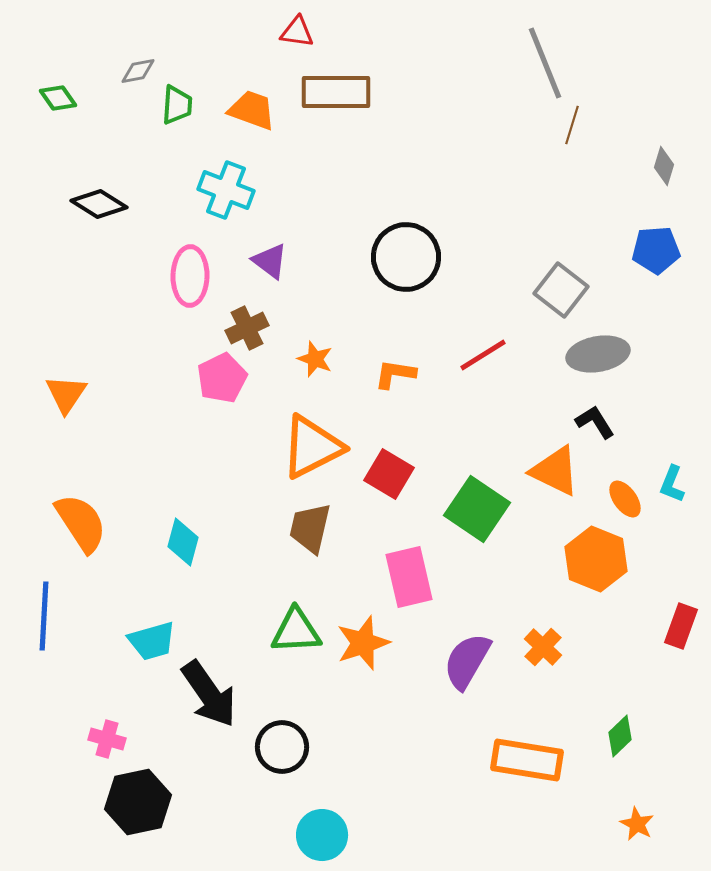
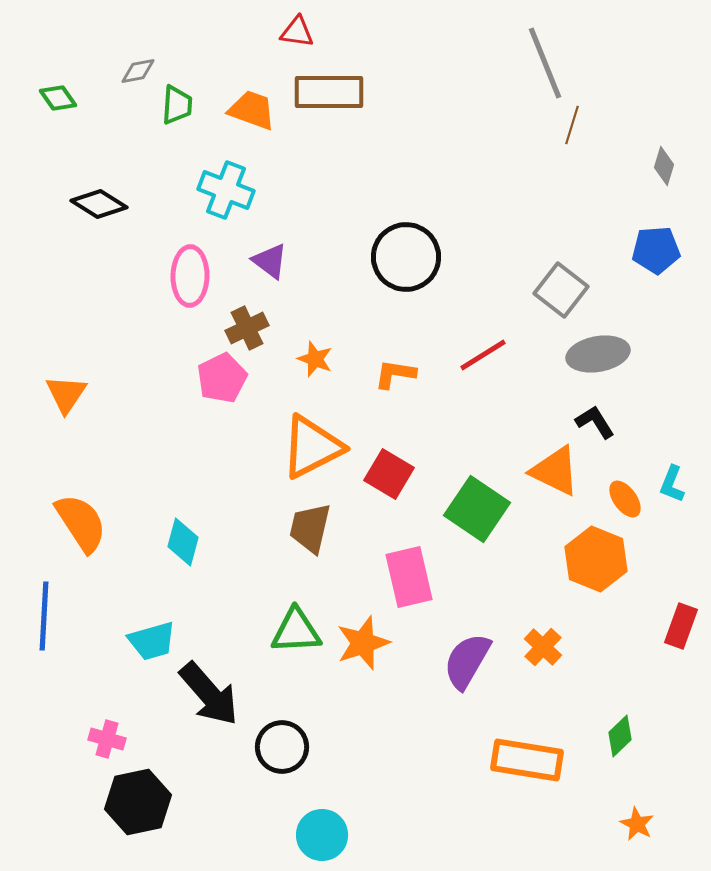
brown rectangle at (336, 92): moved 7 px left
black arrow at (209, 694): rotated 6 degrees counterclockwise
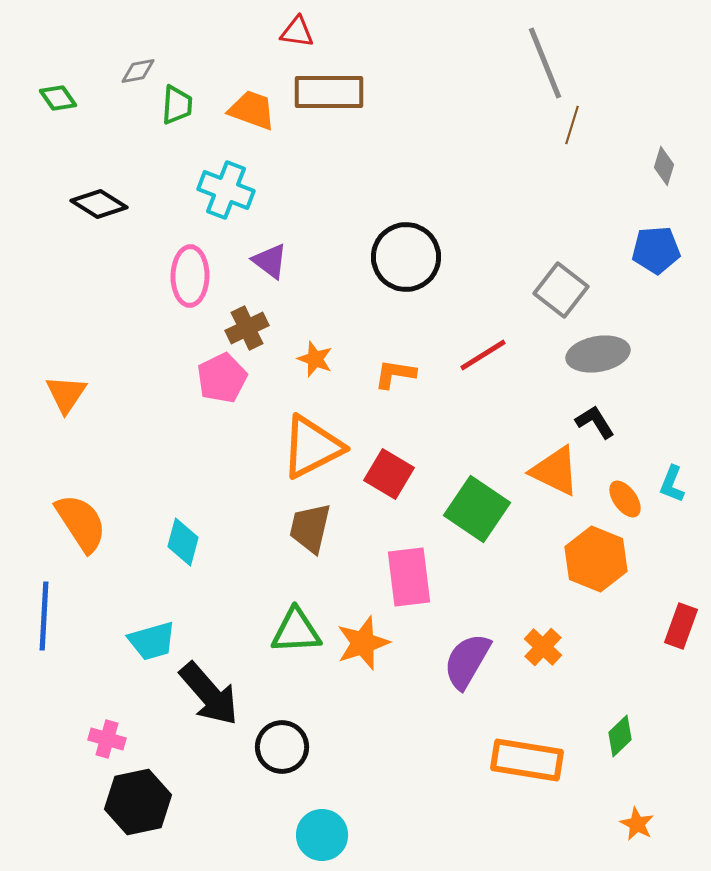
pink rectangle at (409, 577): rotated 6 degrees clockwise
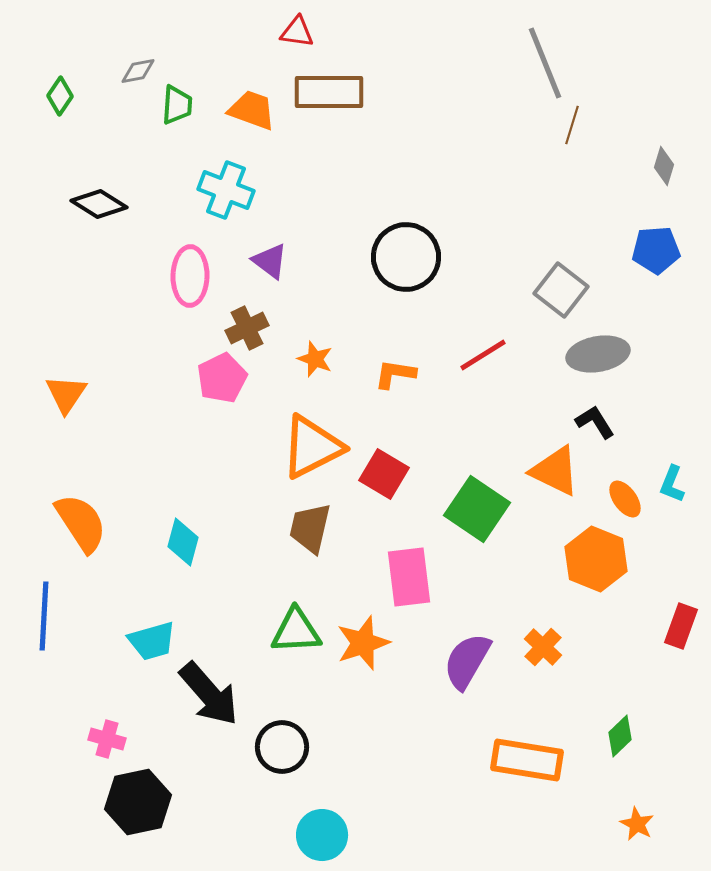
green diamond at (58, 98): moved 2 px right, 2 px up; rotated 69 degrees clockwise
red square at (389, 474): moved 5 px left
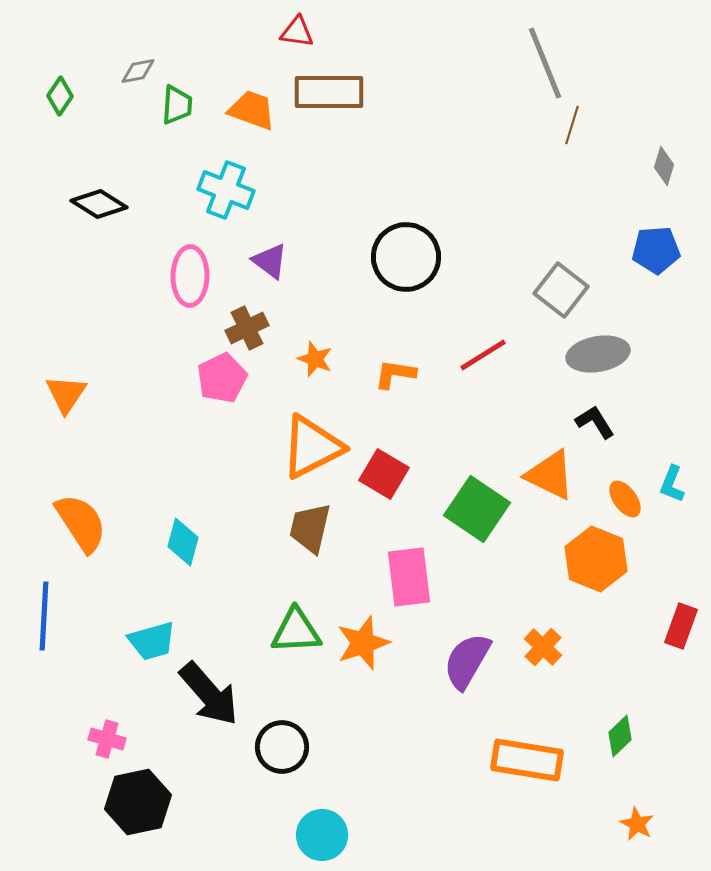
orange triangle at (555, 471): moved 5 px left, 4 px down
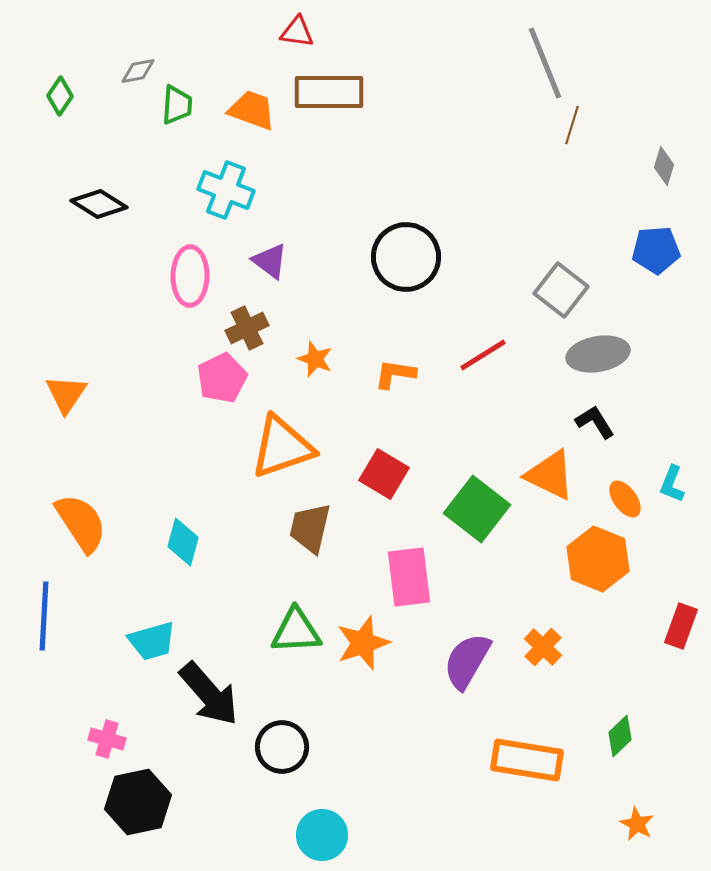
orange triangle at (312, 447): moved 30 px left; rotated 8 degrees clockwise
green square at (477, 509): rotated 4 degrees clockwise
orange hexagon at (596, 559): moved 2 px right
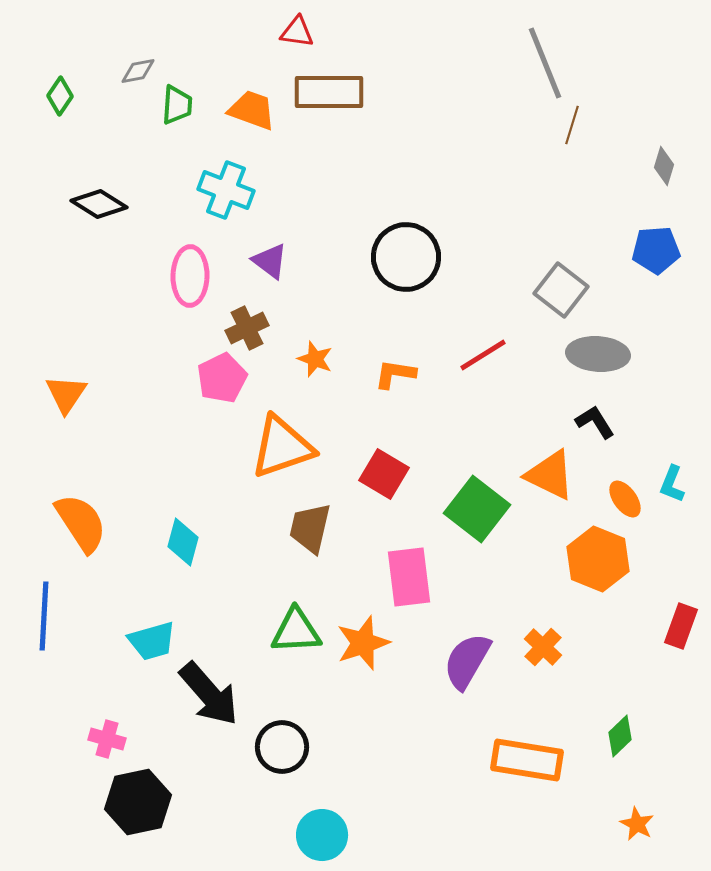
gray ellipse at (598, 354): rotated 14 degrees clockwise
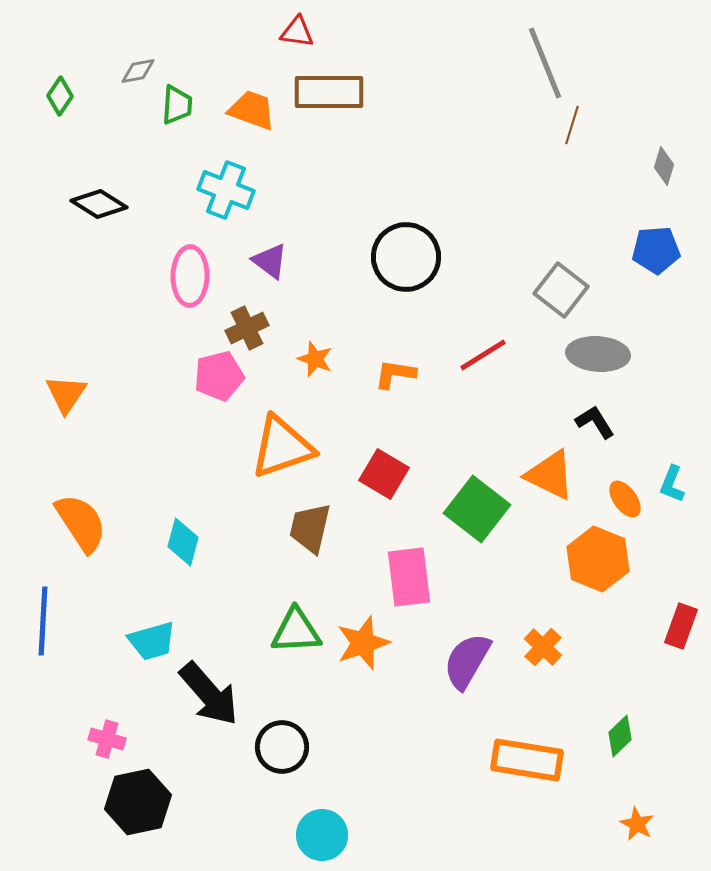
pink pentagon at (222, 378): moved 3 px left, 2 px up; rotated 12 degrees clockwise
blue line at (44, 616): moved 1 px left, 5 px down
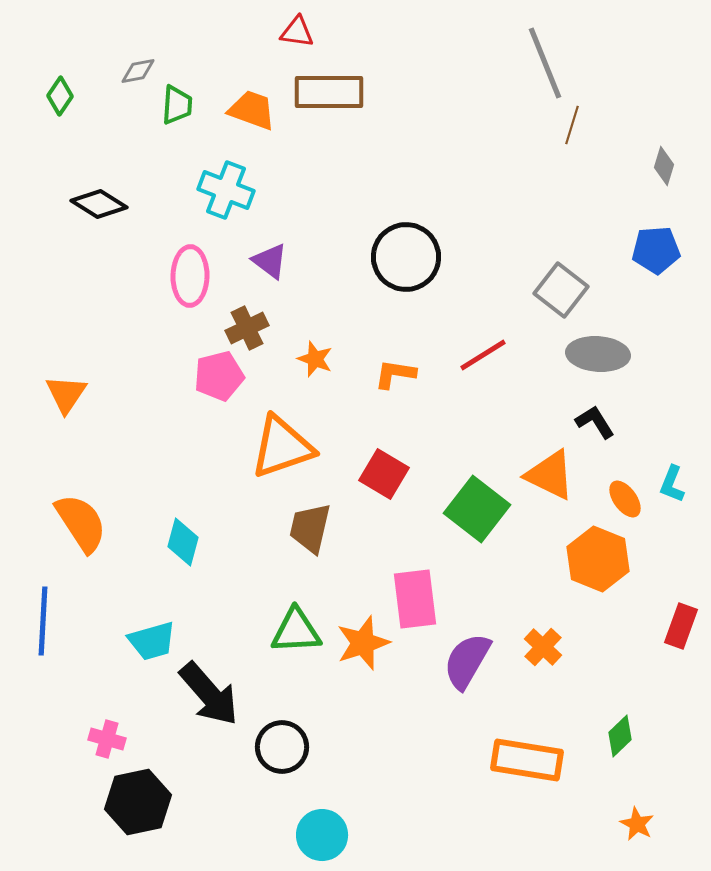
pink rectangle at (409, 577): moved 6 px right, 22 px down
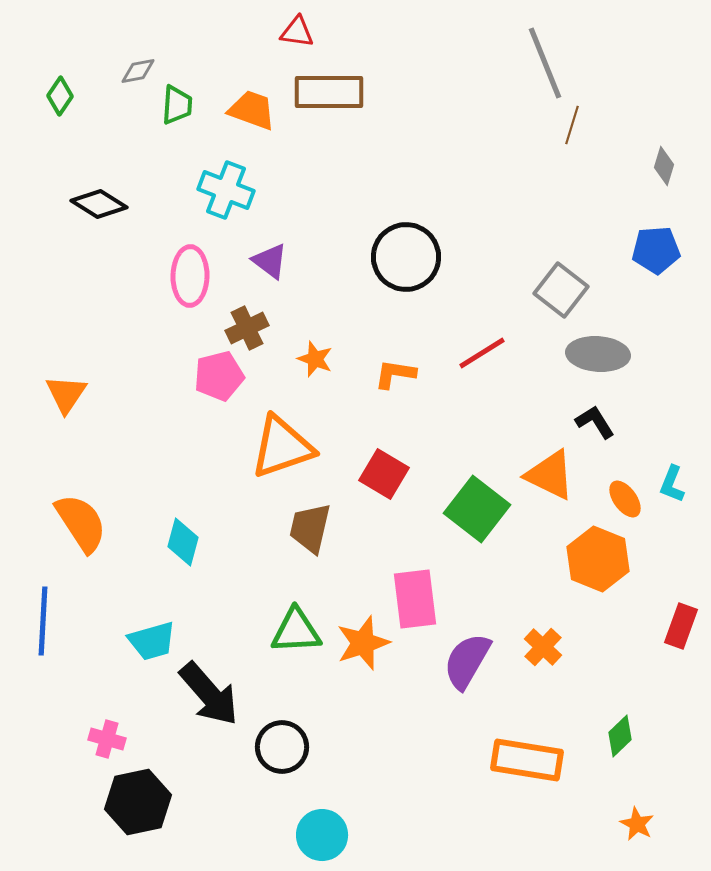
red line at (483, 355): moved 1 px left, 2 px up
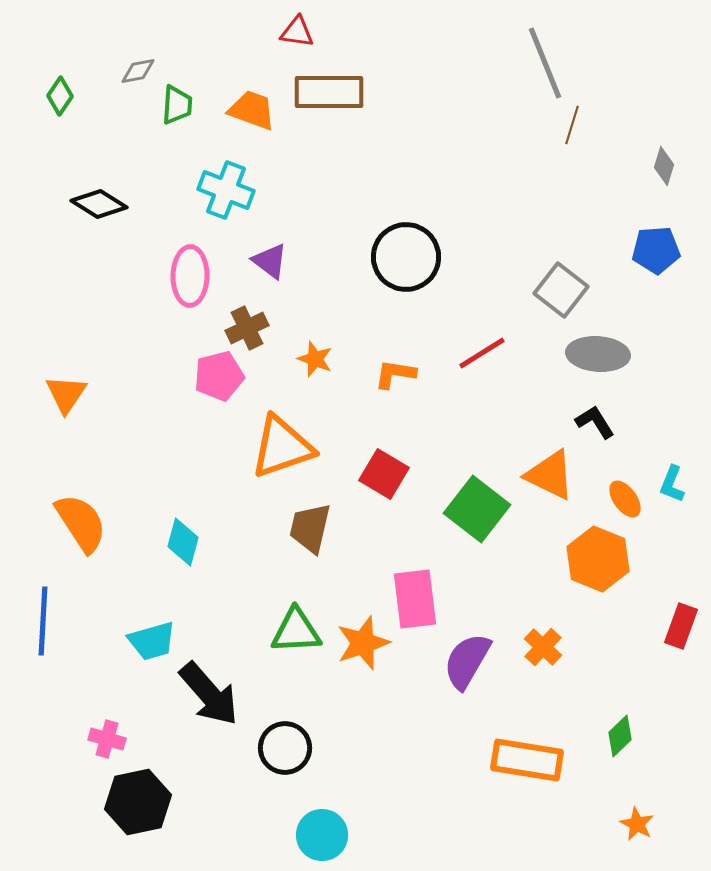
black circle at (282, 747): moved 3 px right, 1 px down
